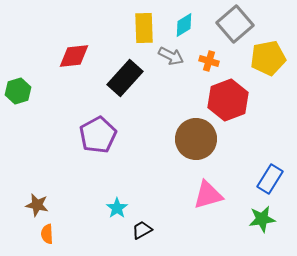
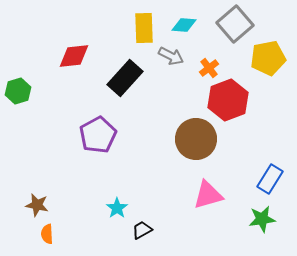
cyan diamond: rotated 35 degrees clockwise
orange cross: moved 7 px down; rotated 36 degrees clockwise
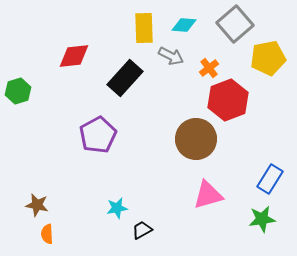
cyan star: rotated 25 degrees clockwise
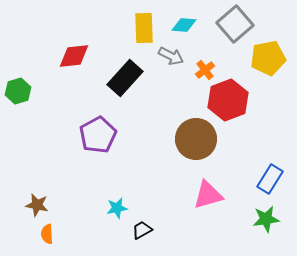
orange cross: moved 4 px left, 2 px down
green star: moved 4 px right
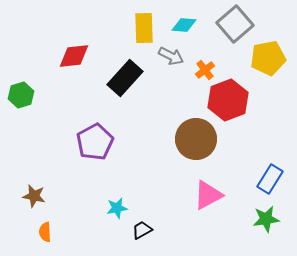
green hexagon: moved 3 px right, 4 px down
purple pentagon: moved 3 px left, 7 px down
pink triangle: rotated 12 degrees counterclockwise
brown star: moved 3 px left, 9 px up
orange semicircle: moved 2 px left, 2 px up
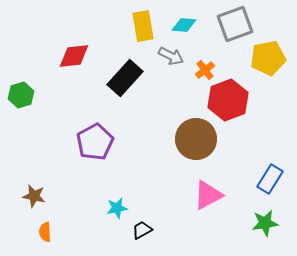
gray square: rotated 21 degrees clockwise
yellow rectangle: moved 1 px left, 2 px up; rotated 8 degrees counterclockwise
green star: moved 1 px left, 4 px down
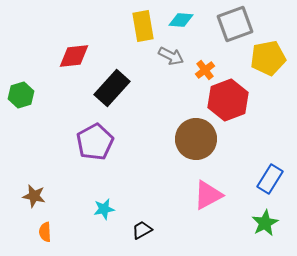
cyan diamond: moved 3 px left, 5 px up
black rectangle: moved 13 px left, 10 px down
cyan star: moved 13 px left, 1 px down
green star: rotated 20 degrees counterclockwise
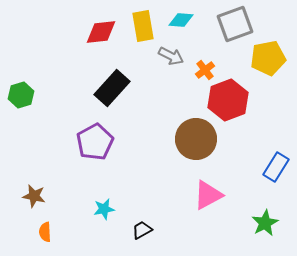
red diamond: moved 27 px right, 24 px up
blue rectangle: moved 6 px right, 12 px up
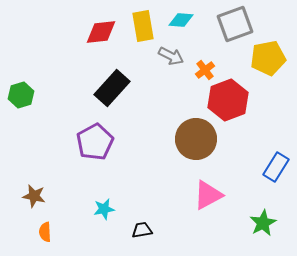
green star: moved 2 px left
black trapezoid: rotated 20 degrees clockwise
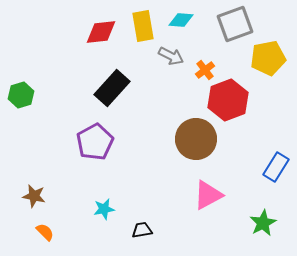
orange semicircle: rotated 138 degrees clockwise
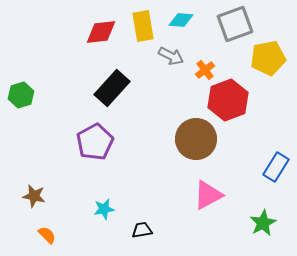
orange semicircle: moved 2 px right, 3 px down
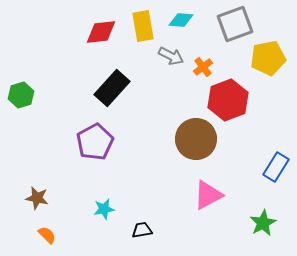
orange cross: moved 2 px left, 3 px up
brown star: moved 3 px right, 2 px down
